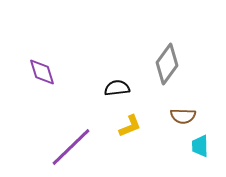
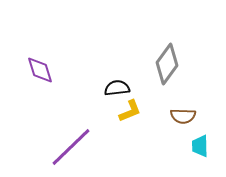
purple diamond: moved 2 px left, 2 px up
yellow L-shape: moved 15 px up
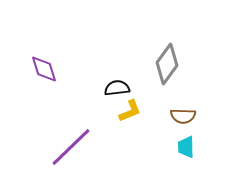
purple diamond: moved 4 px right, 1 px up
cyan trapezoid: moved 14 px left, 1 px down
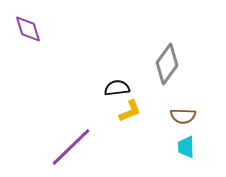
purple diamond: moved 16 px left, 40 px up
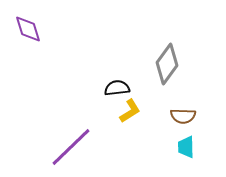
yellow L-shape: rotated 10 degrees counterclockwise
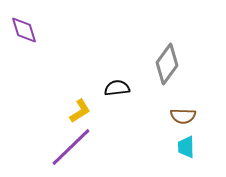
purple diamond: moved 4 px left, 1 px down
yellow L-shape: moved 50 px left
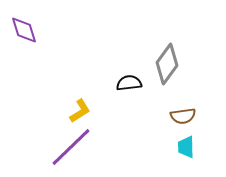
black semicircle: moved 12 px right, 5 px up
brown semicircle: rotated 10 degrees counterclockwise
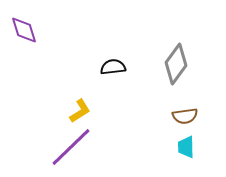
gray diamond: moved 9 px right
black semicircle: moved 16 px left, 16 px up
brown semicircle: moved 2 px right
